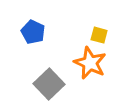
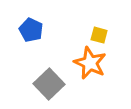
blue pentagon: moved 2 px left, 2 px up
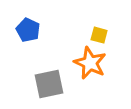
blue pentagon: moved 3 px left
gray square: rotated 32 degrees clockwise
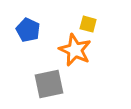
yellow square: moved 11 px left, 11 px up
orange star: moved 15 px left, 13 px up
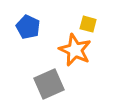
blue pentagon: moved 3 px up
gray square: rotated 12 degrees counterclockwise
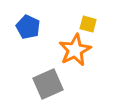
orange star: rotated 20 degrees clockwise
gray square: moved 1 px left
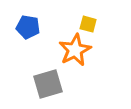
blue pentagon: rotated 15 degrees counterclockwise
gray square: rotated 8 degrees clockwise
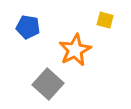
yellow square: moved 17 px right, 4 px up
gray square: rotated 32 degrees counterclockwise
